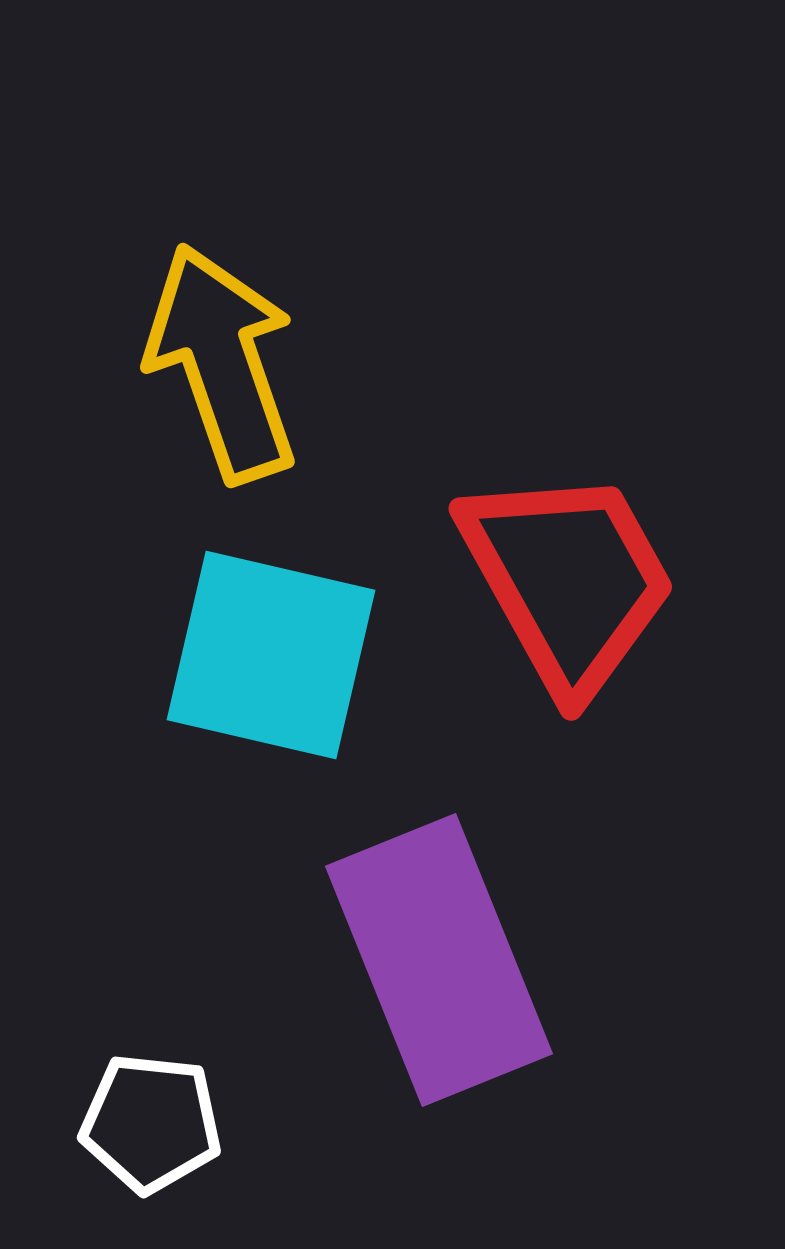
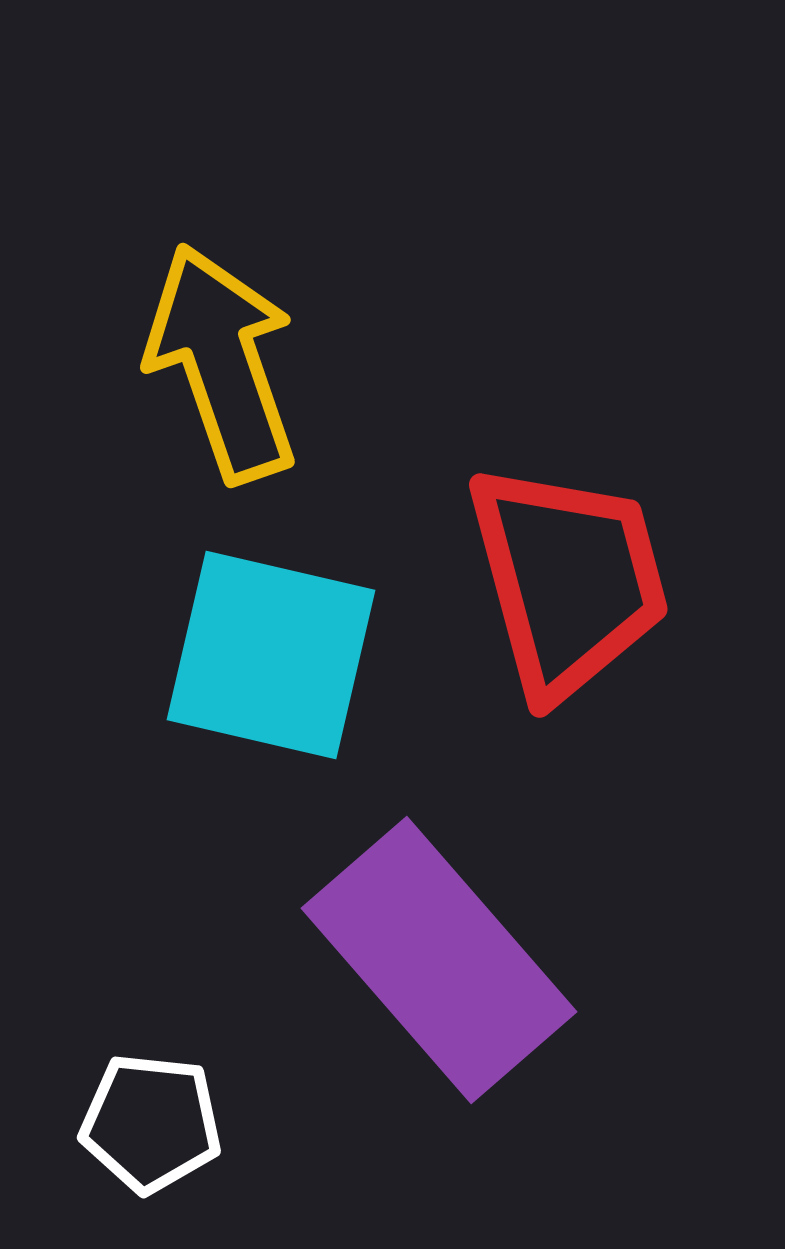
red trapezoid: rotated 14 degrees clockwise
purple rectangle: rotated 19 degrees counterclockwise
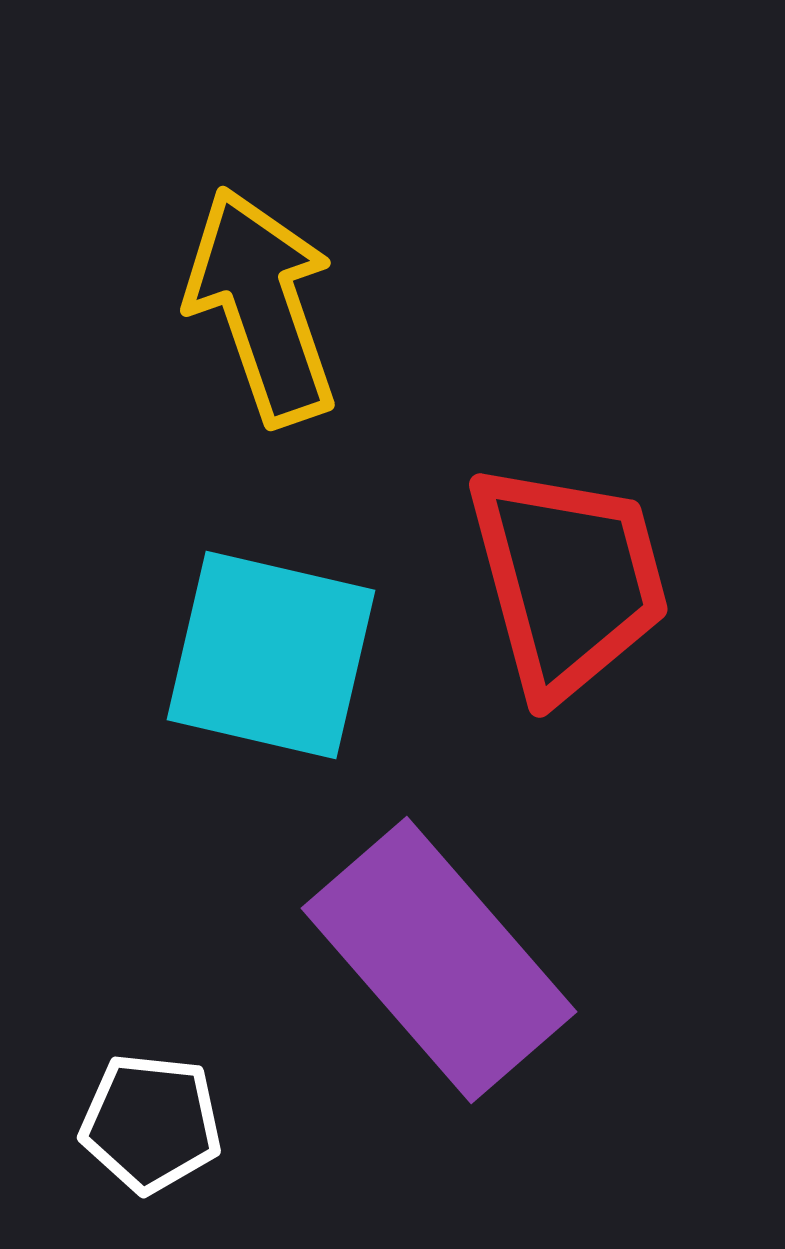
yellow arrow: moved 40 px right, 57 px up
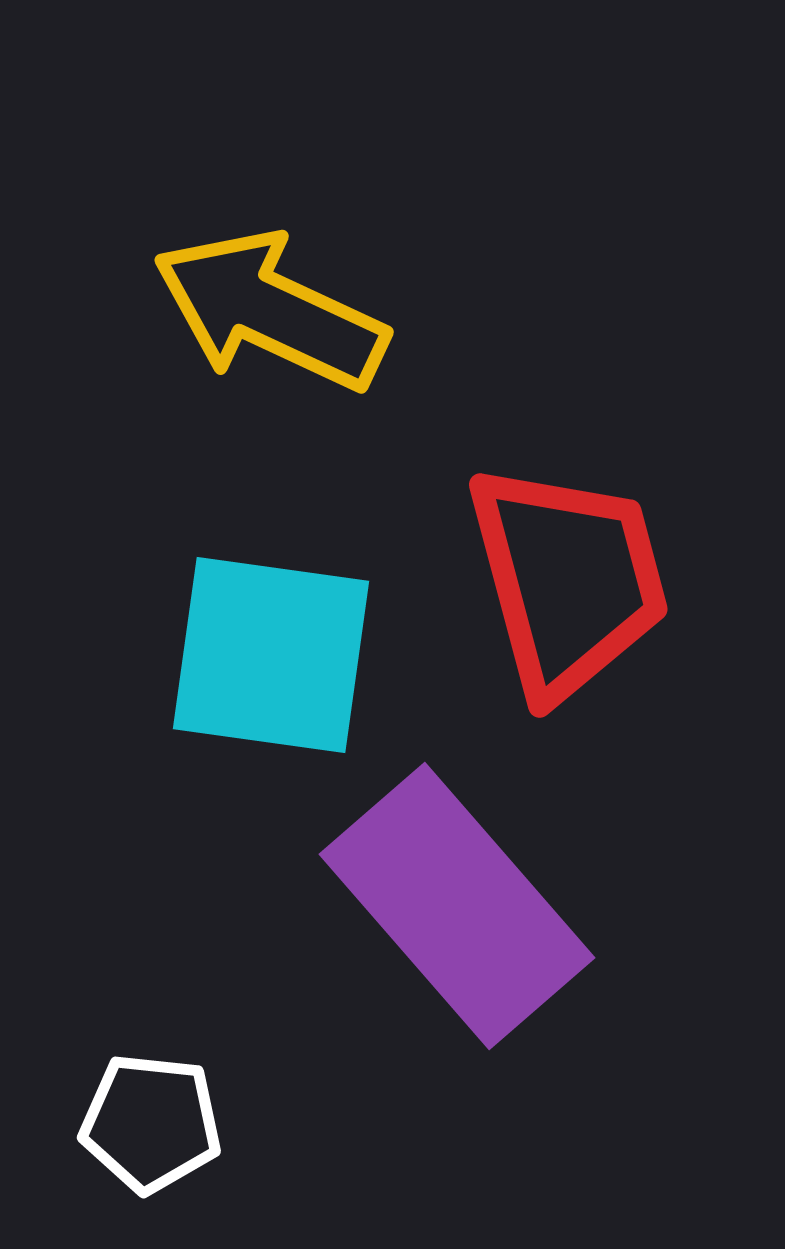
yellow arrow: moved 8 px right, 5 px down; rotated 46 degrees counterclockwise
cyan square: rotated 5 degrees counterclockwise
purple rectangle: moved 18 px right, 54 px up
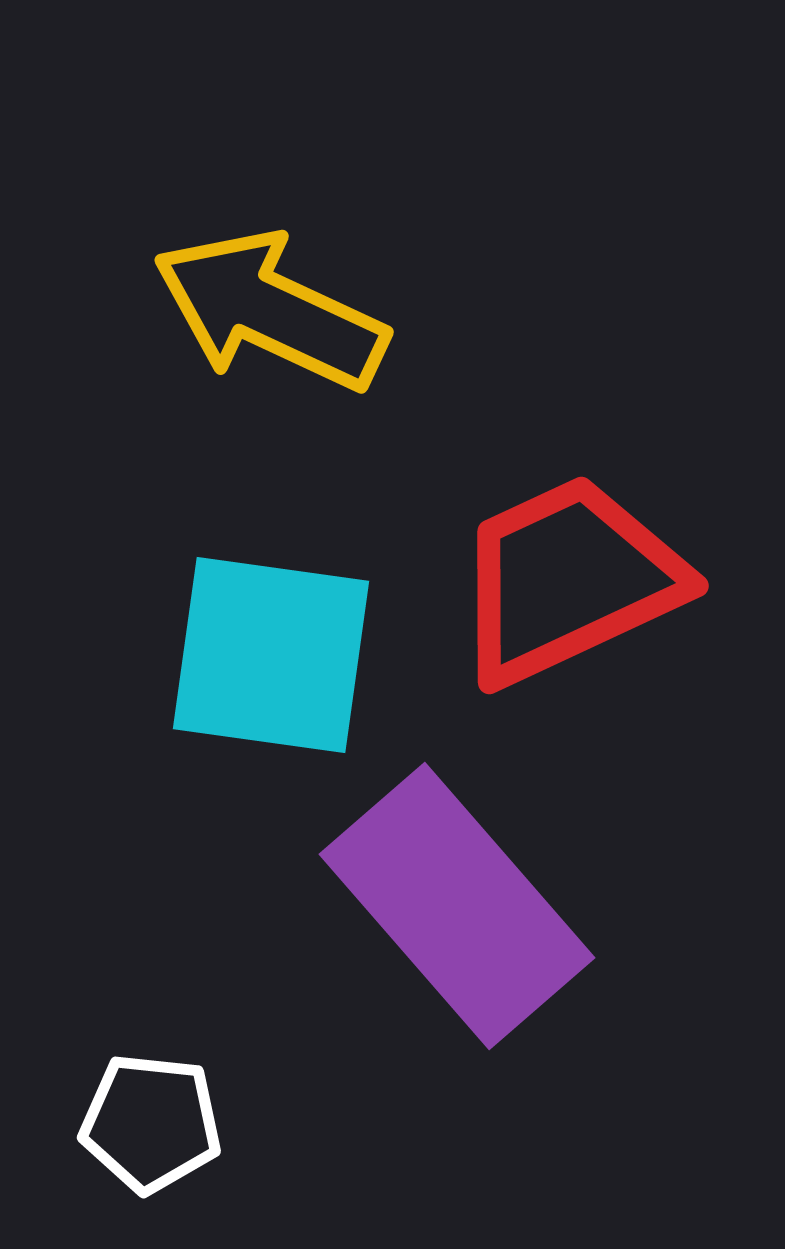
red trapezoid: rotated 100 degrees counterclockwise
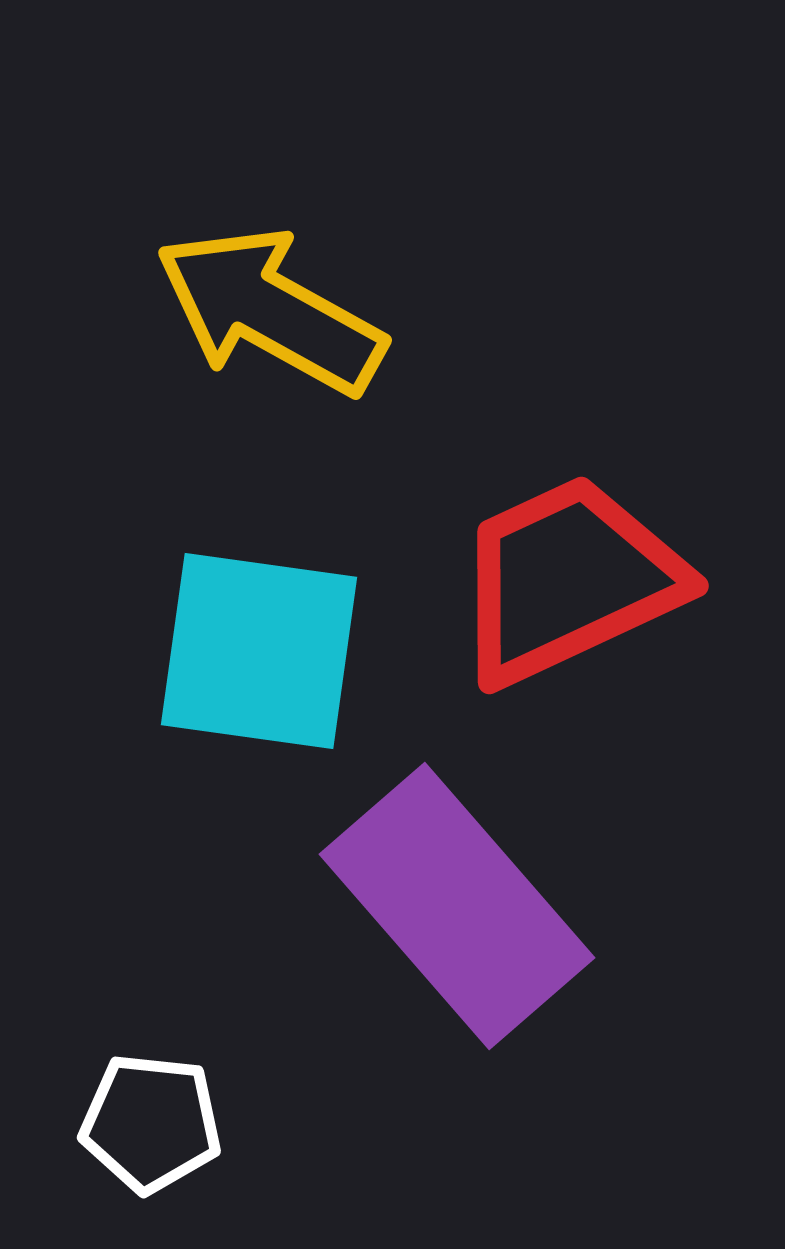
yellow arrow: rotated 4 degrees clockwise
cyan square: moved 12 px left, 4 px up
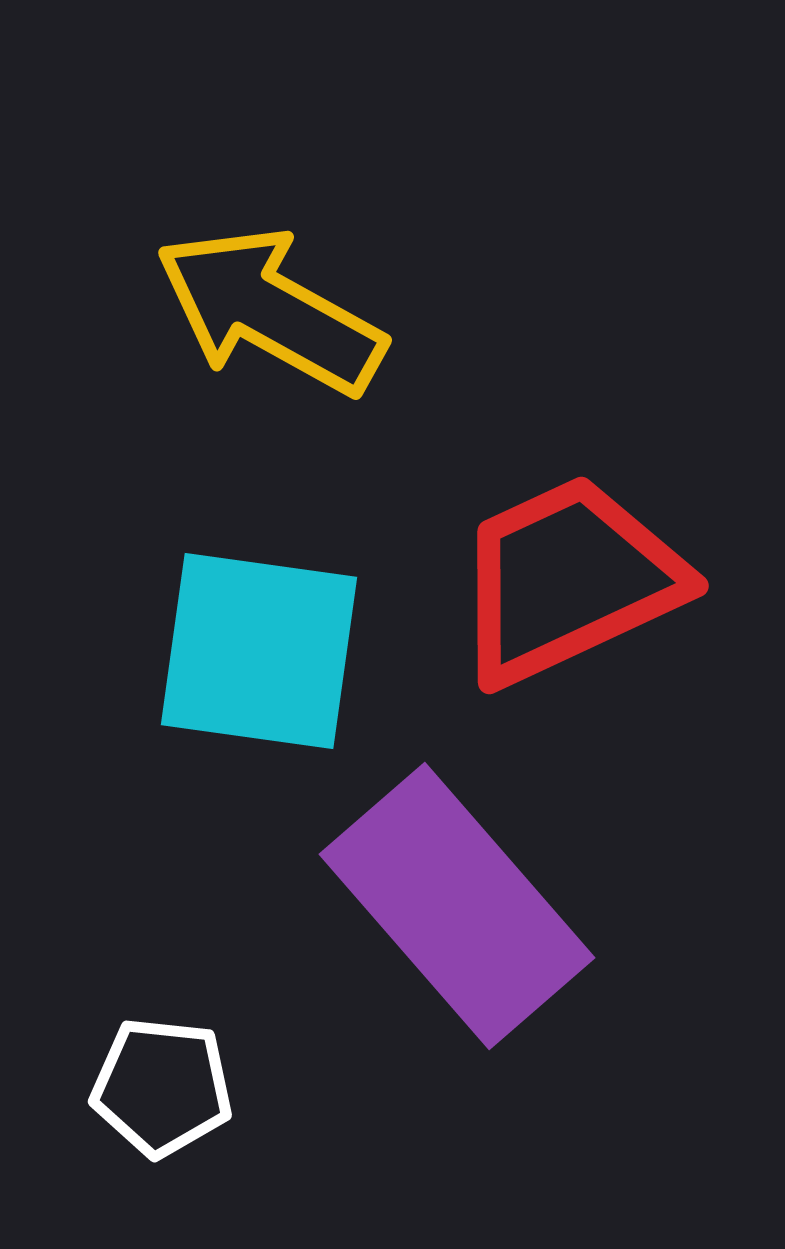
white pentagon: moved 11 px right, 36 px up
